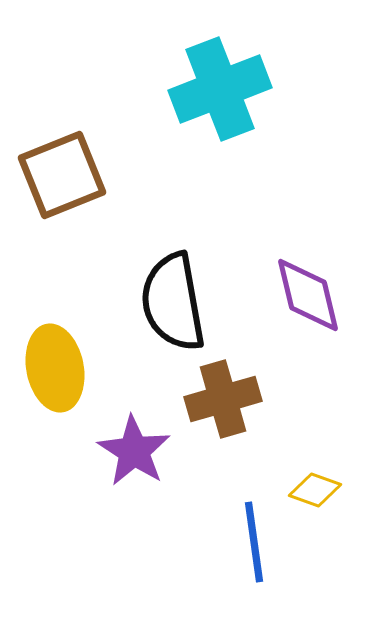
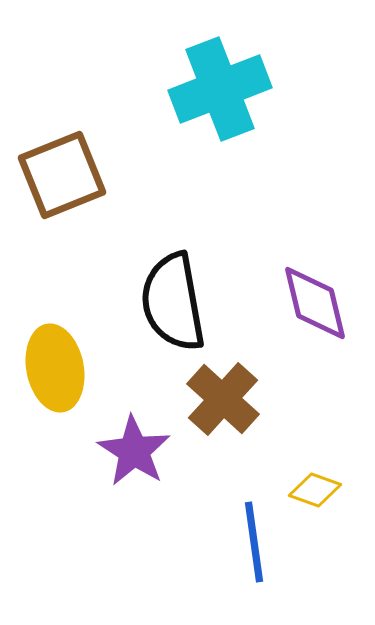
purple diamond: moved 7 px right, 8 px down
brown cross: rotated 32 degrees counterclockwise
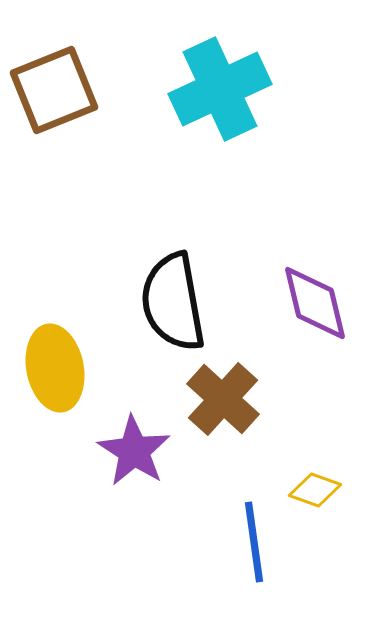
cyan cross: rotated 4 degrees counterclockwise
brown square: moved 8 px left, 85 px up
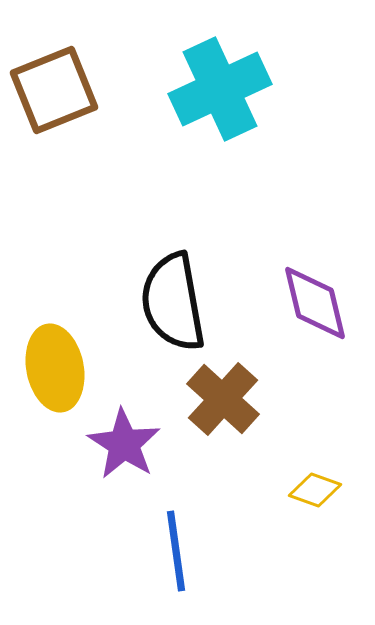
purple star: moved 10 px left, 7 px up
blue line: moved 78 px left, 9 px down
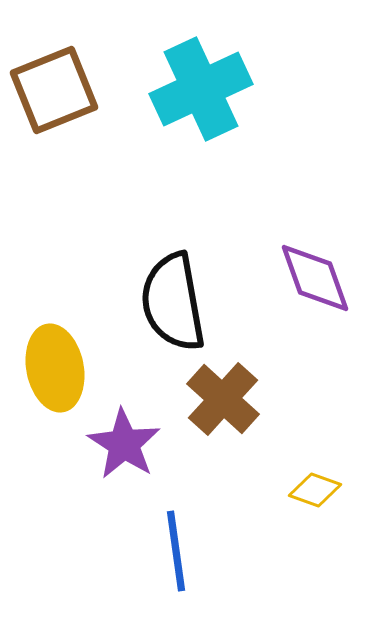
cyan cross: moved 19 px left
purple diamond: moved 25 px up; rotated 6 degrees counterclockwise
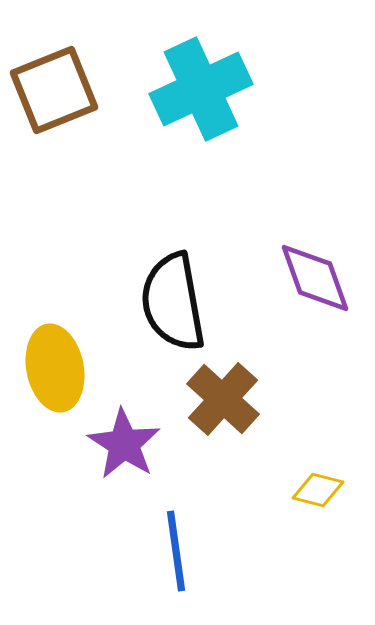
yellow diamond: moved 3 px right; rotated 6 degrees counterclockwise
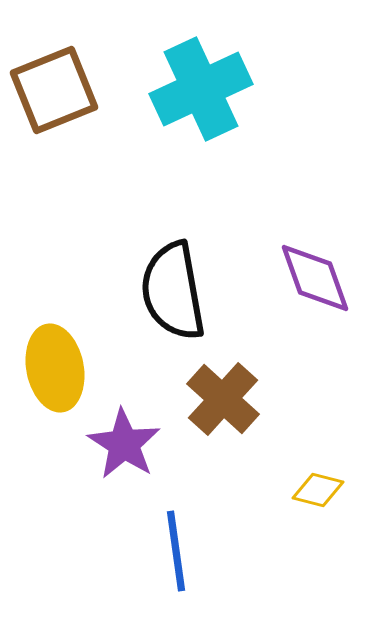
black semicircle: moved 11 px up
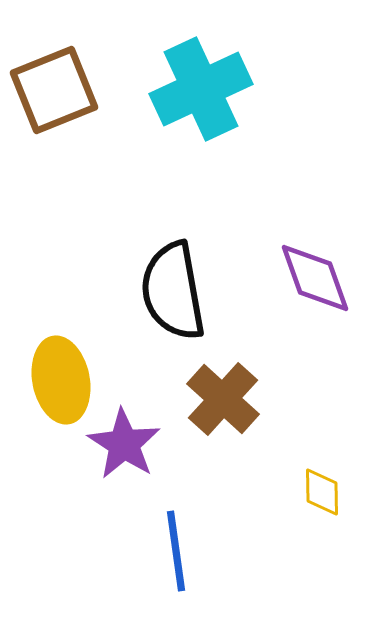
yellow ellipse: moved 6 px right, 12 px down
yellow diamond: moved 4 px right, 2 px down; rotated 75 degrees clockwise
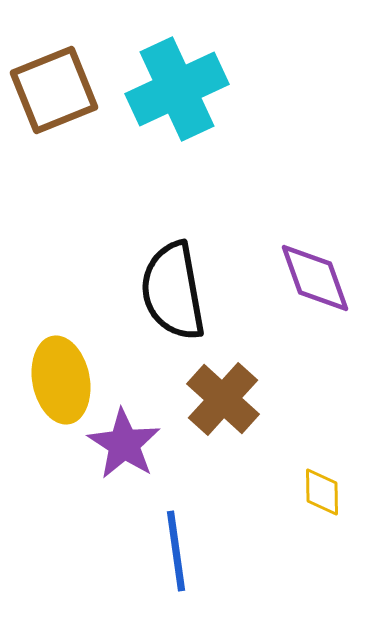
cyan cross: moved 24 px left
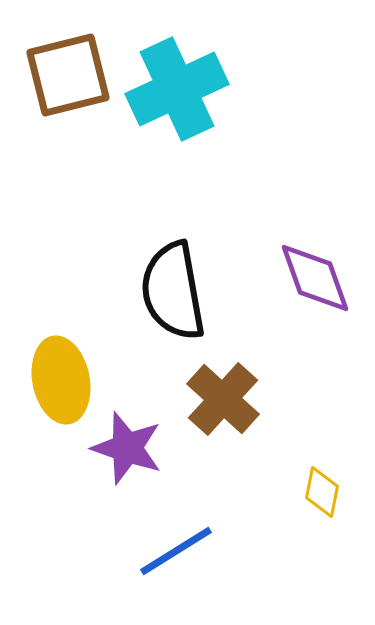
brown square: moved 14 px right, 15 px up; rotated 8 degrees clockwise
purple star: moved 3 px right, 4 px down; rotated 14 degrees counterclockwise
yellow diamond: rotated 12 degrees clockwise
blue line: rotated 66 degrees clockwise
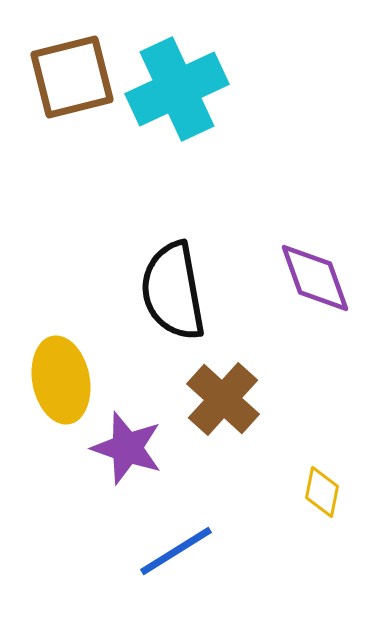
brown square: moved 4 px right, 2 px down
